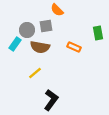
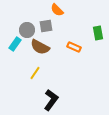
brown semicircle: rotated 18 degrees clockwise
yellow line: rotated 16 degrees counterclockwise
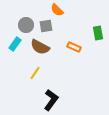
gray circle: moved 1 px left, 5 px up
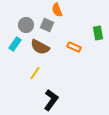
orange semicircle: rotated 24 degrees clockwise
gray square: moved 1 px right, 1 px up; rotated 32 degrees clockwise
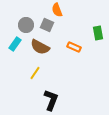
black L-shape: rotated 15 degrees counterclockwise
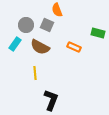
green rectangle: rotated 64 degrees counterclockwise
yellow line: rotated 40 degrees counterclockwise
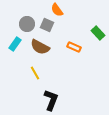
orange semicircle: rotated 16 degrees counterclockwise
gray circle: moved 1 px right, 1 px up
green rectangle: rotated 32 degrees clockwise
yellow line: rotated 24 degrees counterclockwise
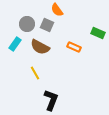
green rectangle: rotated 24 degrees counterclockwise
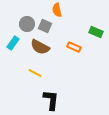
orange semicircle: rotated 24 degrees clockwise
gray square: moved 2 px left, 1 px down
green rectangle: moved 2 px left, 1 px up
cyan rectangle: moved 2 px left, 1 px up
yellow line: rotated 32 degrees counterclockwise
black L-shape: rotated 15 degrees counterclockwise
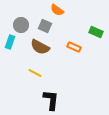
orange semicircle: rotated 40 degrees counterclockwise
gray circle: moved 6 px left, 1 px down
cyan rectangle: moved 3 px left, 1 px up; rotated 16 degrees counterclockwise
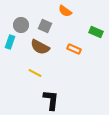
orange semicircle: moved 8 px right, 1 px down
orange rectangle: moved 2 px down
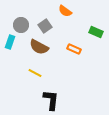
gray square: rotated 32 degrees clockwise
brown semicircle: moved 1 px left
